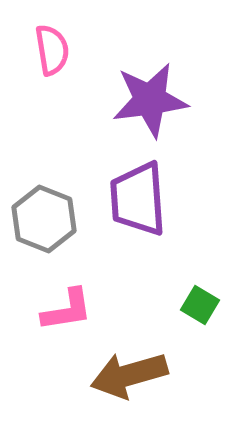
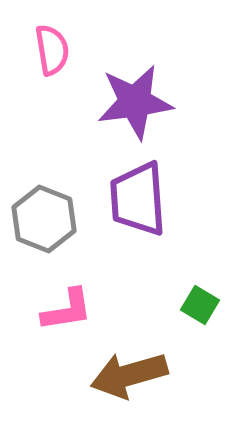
purple star: moved 15 px left, 2 px down
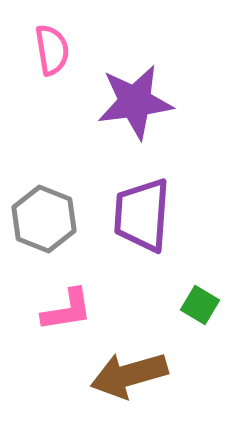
purple trapezoid: moved 4 px right, 16 px down; rotated 8 degrees clockwise
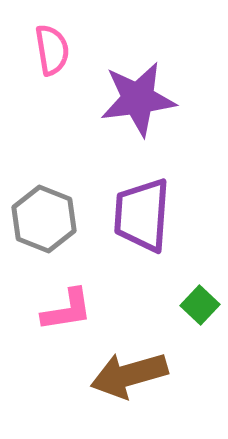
purple star: moved 3 px right, 3 px up
green square: rotated 12 degrees clockwise
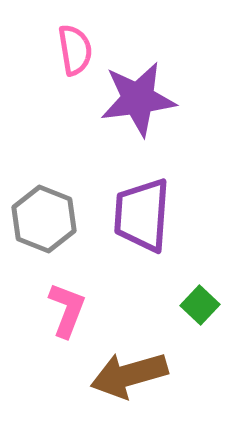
pink semicircle: moved 23 px right
pink L-shape: rotated 60 degrees counterclockwise
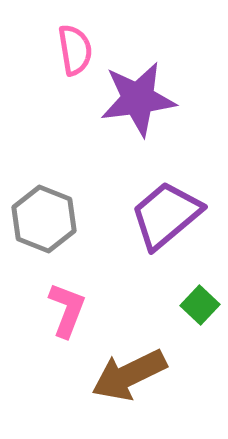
purple trapezoid: moved 24 px right; rotated 46 degrees clockwise
brown arrow: rotated 10 degrees counterclockwise
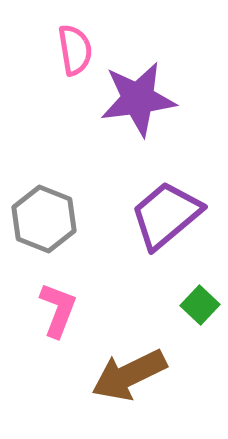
pink L-shape: moved 9 px left
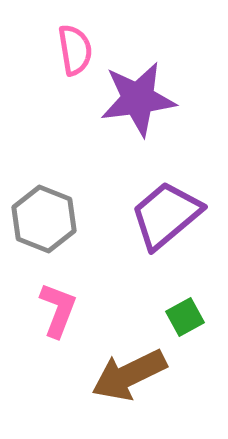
green square: moved 15 px left, 12 px down; rotated 18 degrees clockwise
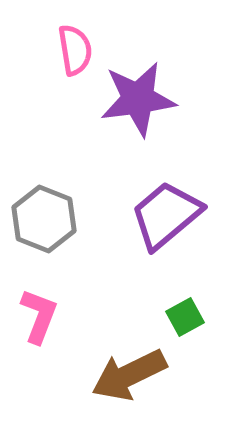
pink L-shape: moved 19 px left, 6 px down
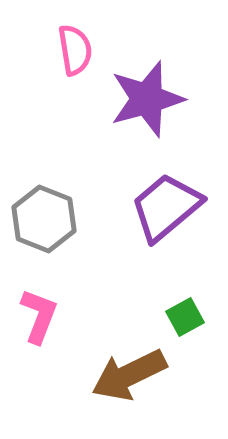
purple star: moved 9 px right; rotated 8 degrees counterclockwise
purple trapezoid: moved 8 px up
